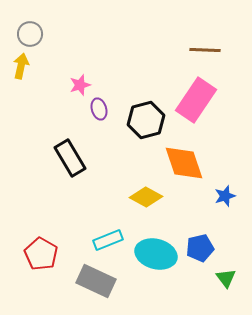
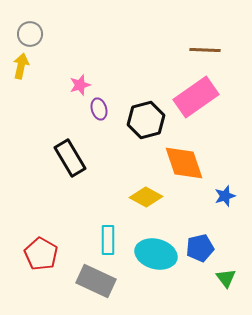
pink rectangle: moved 3 px up; rotated 21 degrees clockwise
cyan rectangle: rotated 68 degrees counterclockwise
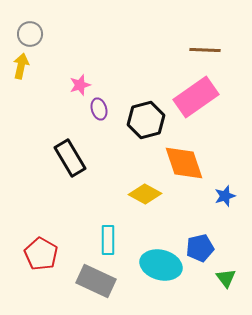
yellow diamond: moved 1 px left, 3 px up
cyan ellipse: moved 5 px right, 11 px down
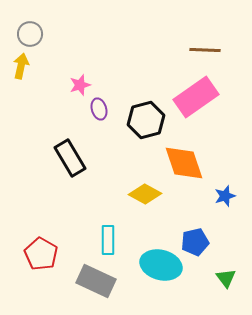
blue pentagon: moved 5 px left, 6 px up
